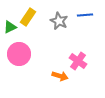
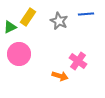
blue line: moved 1 px right, 1 px up
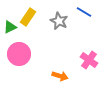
blue line: moved 2 px left, 2 px up; rotated 35 degrees clockwise
pink cross: moved 11 px right, 1 px up
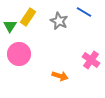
green triangle: moved 1 px up; rotated 32 degrees counterclockwise
pink cross: moved 2 px right
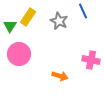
blue line: moved 1 px left, 1 px up; rotated 35 degrees clockwise
pink cross: rotated 24 degrees counterclockwise
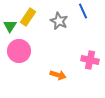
pink circle: moved 3 px up
pink cross: moved 1 px left
orange arrow: moved 2 px left, 1 px up
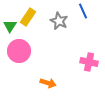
pink cross: moved 1 px left, 2 px down
orange arrow: moved 10 px left, 8 px down
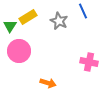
yellow rectangle: rotated 24 degrees clockwise
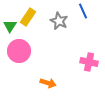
yellow rectangle: rotated 24 degrees counterclockwise
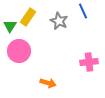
pink cross: rotated 18 degrees counterclockwise
